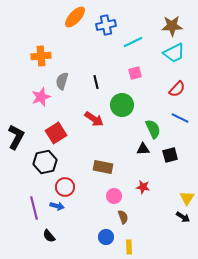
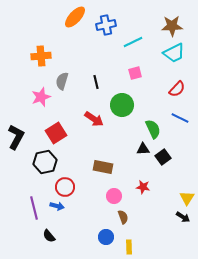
black square: moved 7 px left, 2 px down; rotated 21 degrees counterclockwise
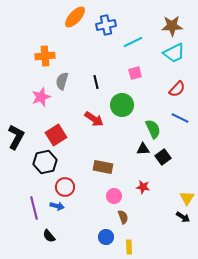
orange cross: moved 4 px right
red square: moved 2 px down
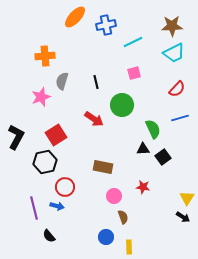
pink square: moved 1 px left
blue line: rotated 42 degrees counterclockwise
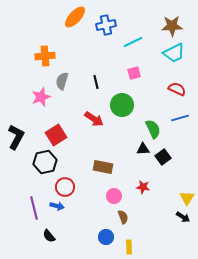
red semicircle: rotated 108 degrees counterclockwise
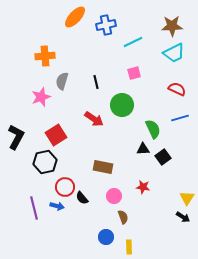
black semicircle: moved 33 px right, 38 px up
